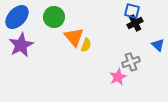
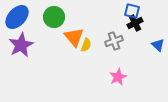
gray cross: moved 17 px left, 21 px up
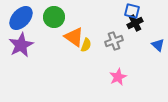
blue ellipse: moved 4 px right, 1 px down
orange triangle: rotated 15 degrees counterclockwise
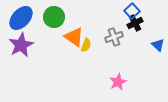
blue square: rotated 35 degrees clockwise
gray cross: moved 4 px up
pink star: moved 5 px down
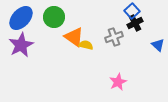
yellow semicircle: rotated 96 degrees counterclockwise
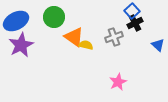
blue ellipse: moved 5 px left, 3 px down; rotated 20 degrees clockwise
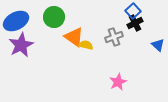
blue square: moved 1 px right
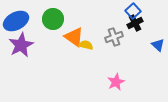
green circle: moved 1 px left, 2 px down
pink star: moved 2 px left
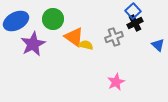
purple star: moved 12 px right, 1 px up
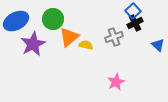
orange triangle: moved 5 px left; rotated 45 degrees clockwise
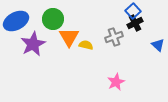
orange triangle: rotated 20 degrees counterclockwise
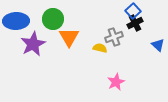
blue ellipse: rotated 25 degrees clockwise
yellow semicircle: moved 14 px right, 3 px down
